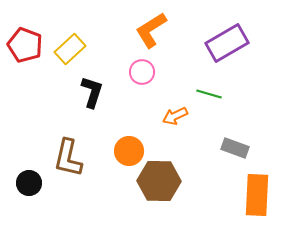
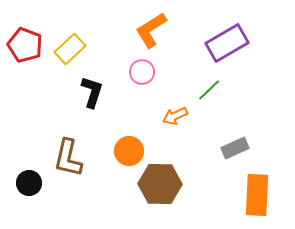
green line: moved 4 px up; rotated 60 degrees counterclockwise
gray rectangle: rotated 44 degrees counterclockwise
brown hexagon: moved 1 px right, 3 px down
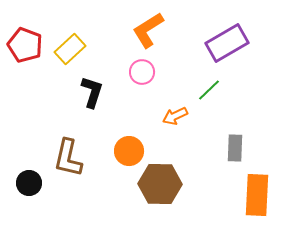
orange L-shape: moved 3 px left
gray rectangle: rotated 64 degrees counterclockwise
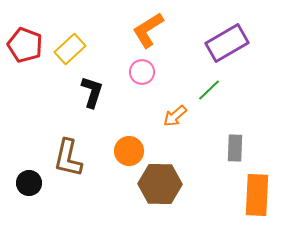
orange arrow: rotated 15 degrees counterclockwise
